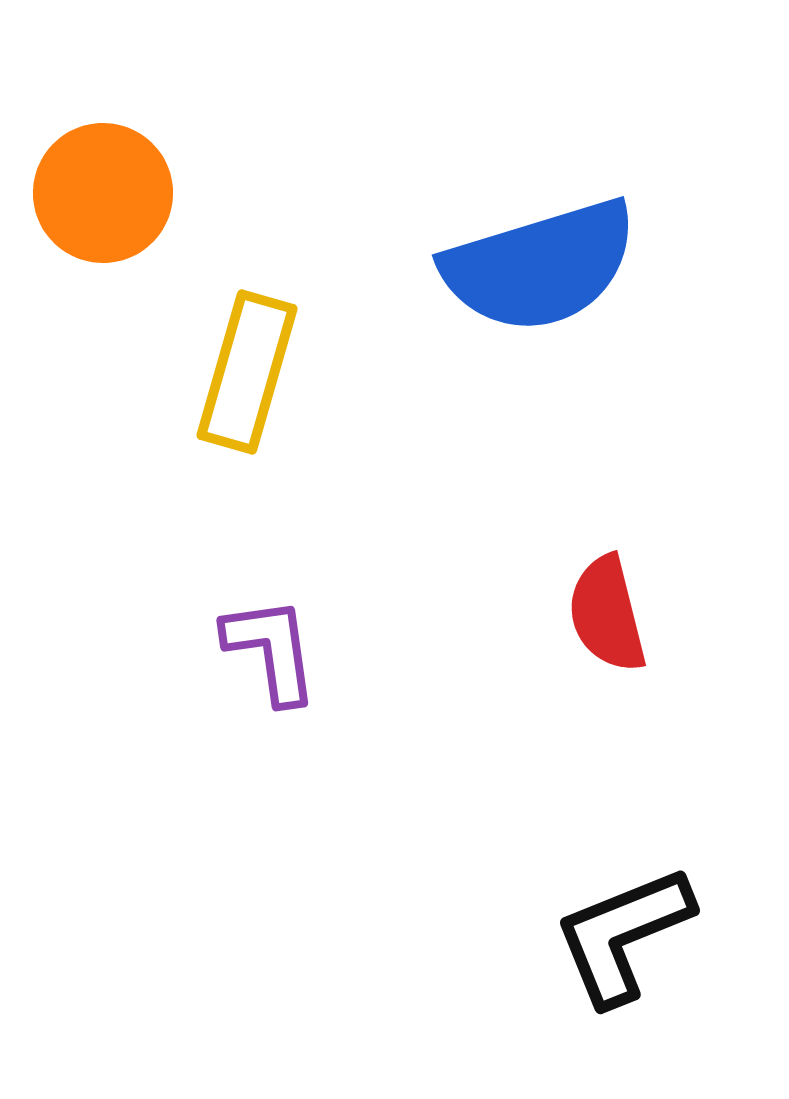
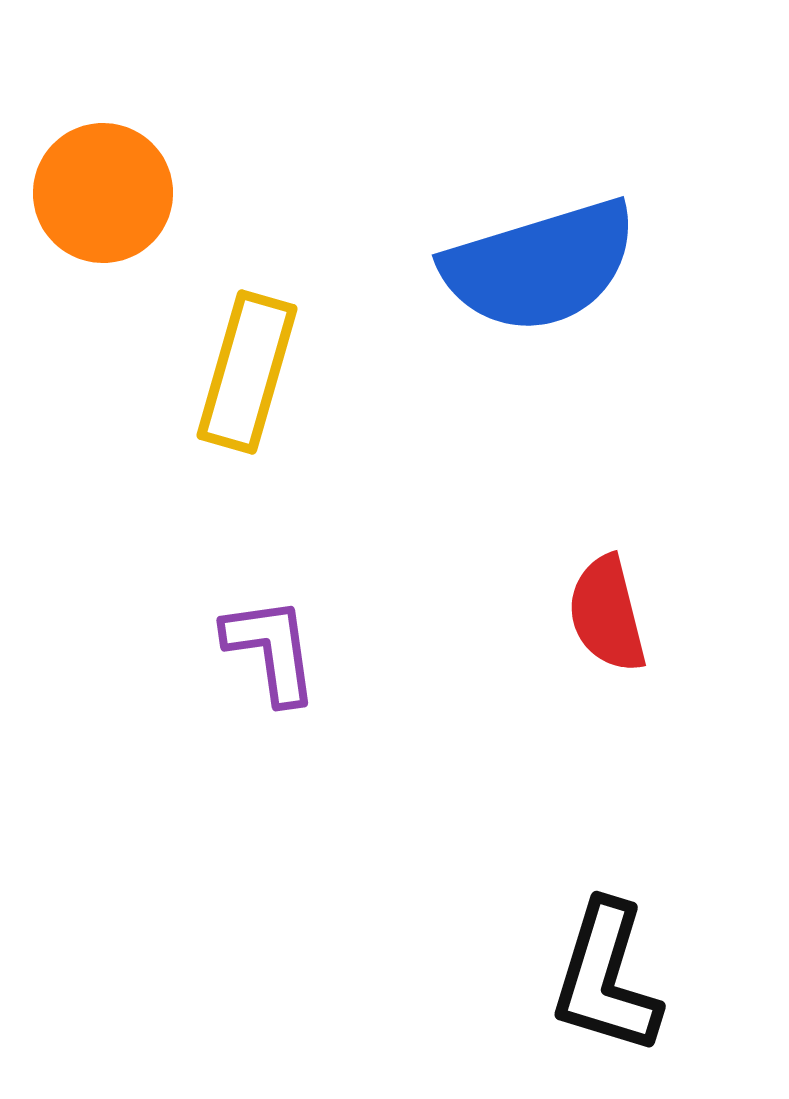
black L-shape: moved 17 px left, 43 px down; rotated 51 degrees counterclockwise
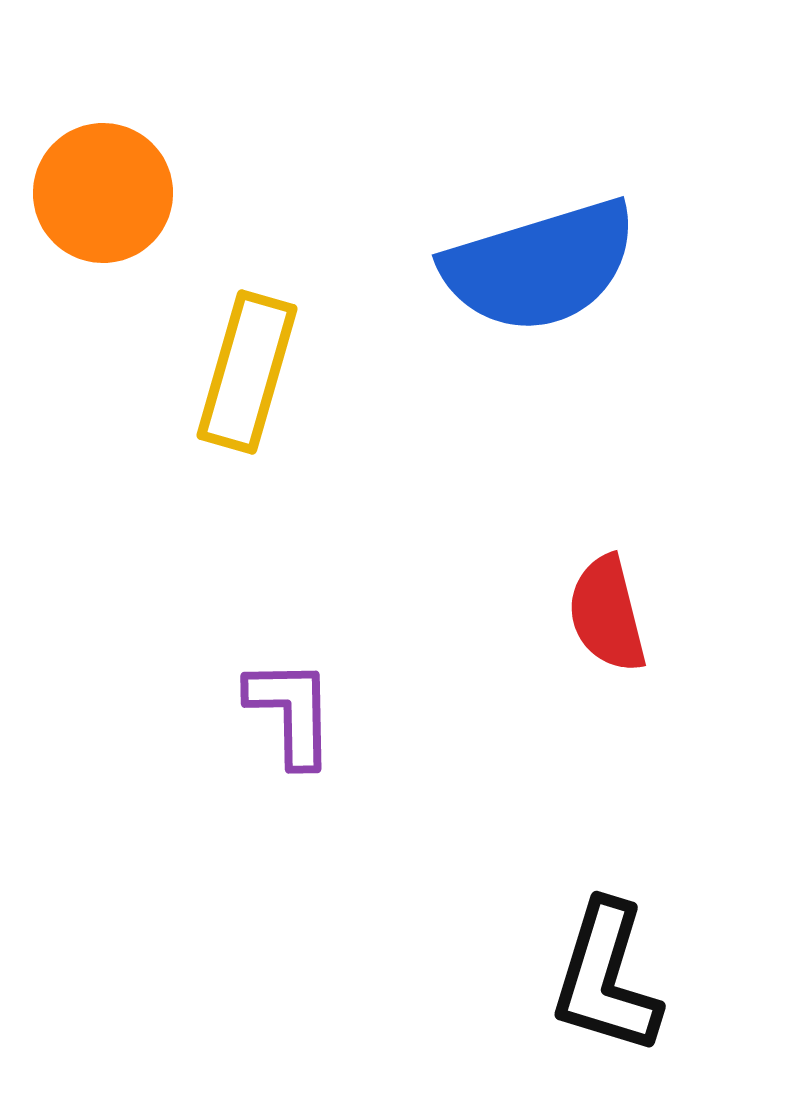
purple L-shape: moved 20 px right, 62 px down; rotated 7 degrees clockwise
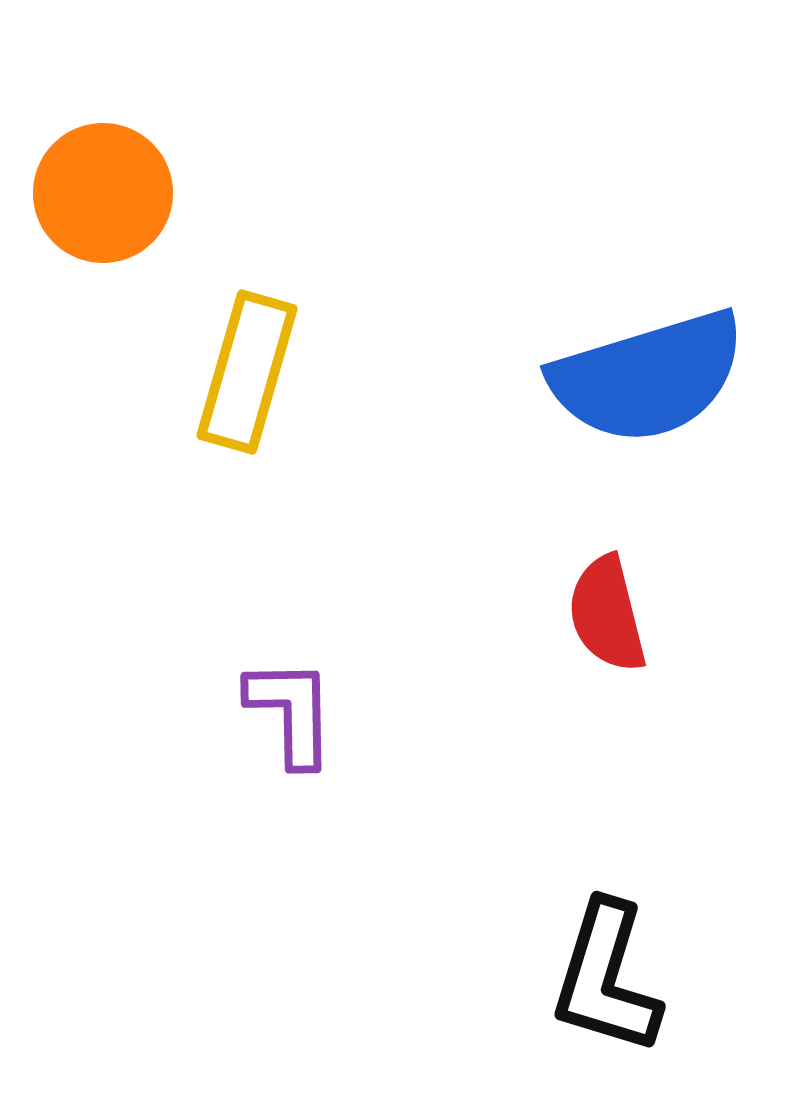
blue semicircle: moved 108 px right, 111 px down
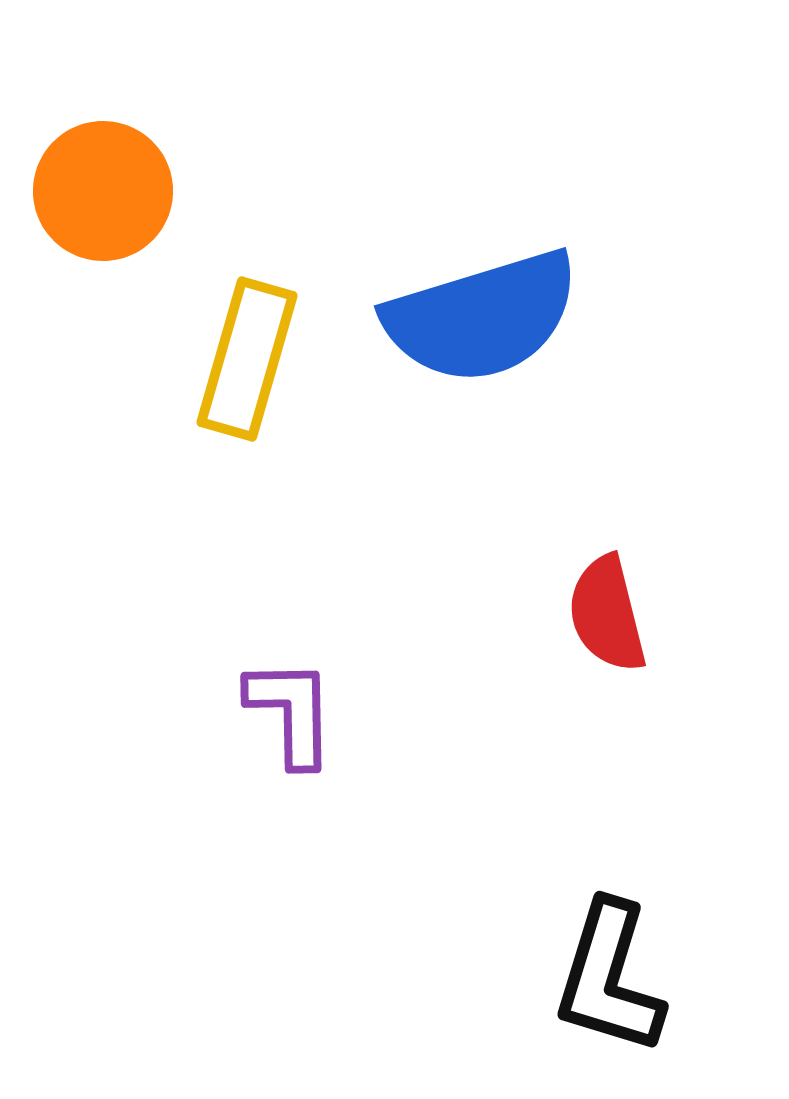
orange circle: moved 2 px up
yellow rectangle: moved 13 px up
blue semicircle: moved 166 px left, 60 px up
black L-shape: moved 3 px right
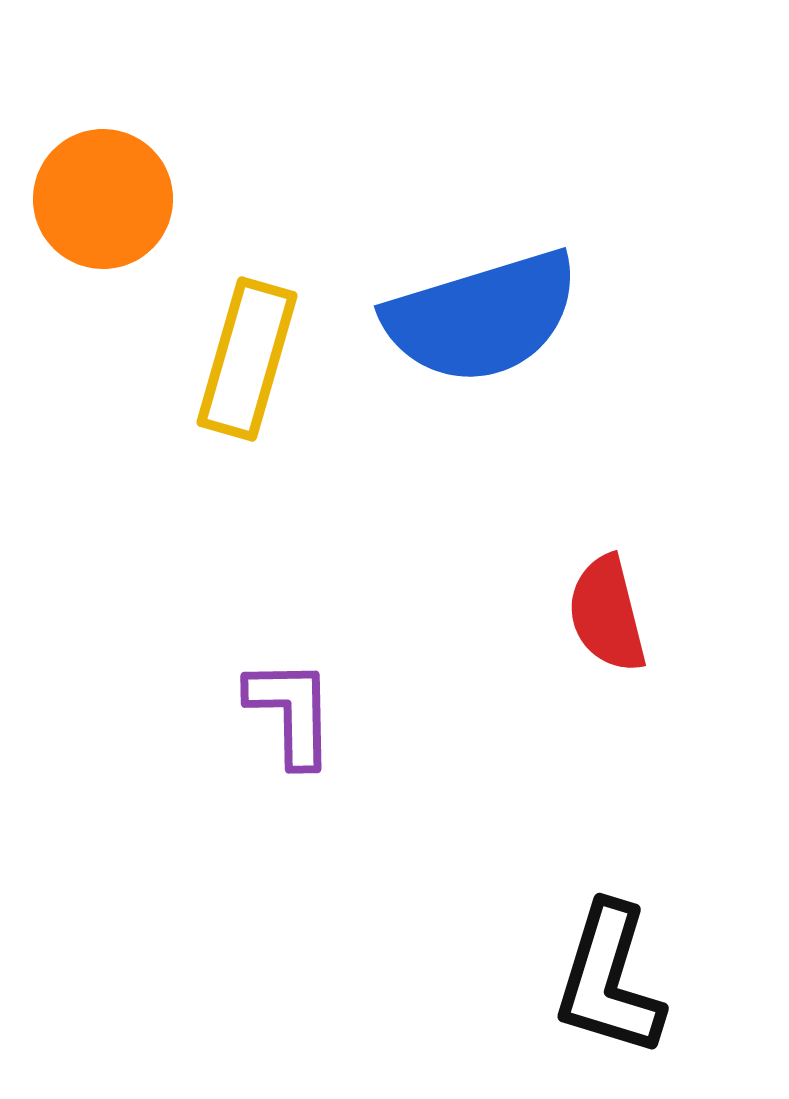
orange circle: moved 8 px down
black L-shape: moved 2 px down
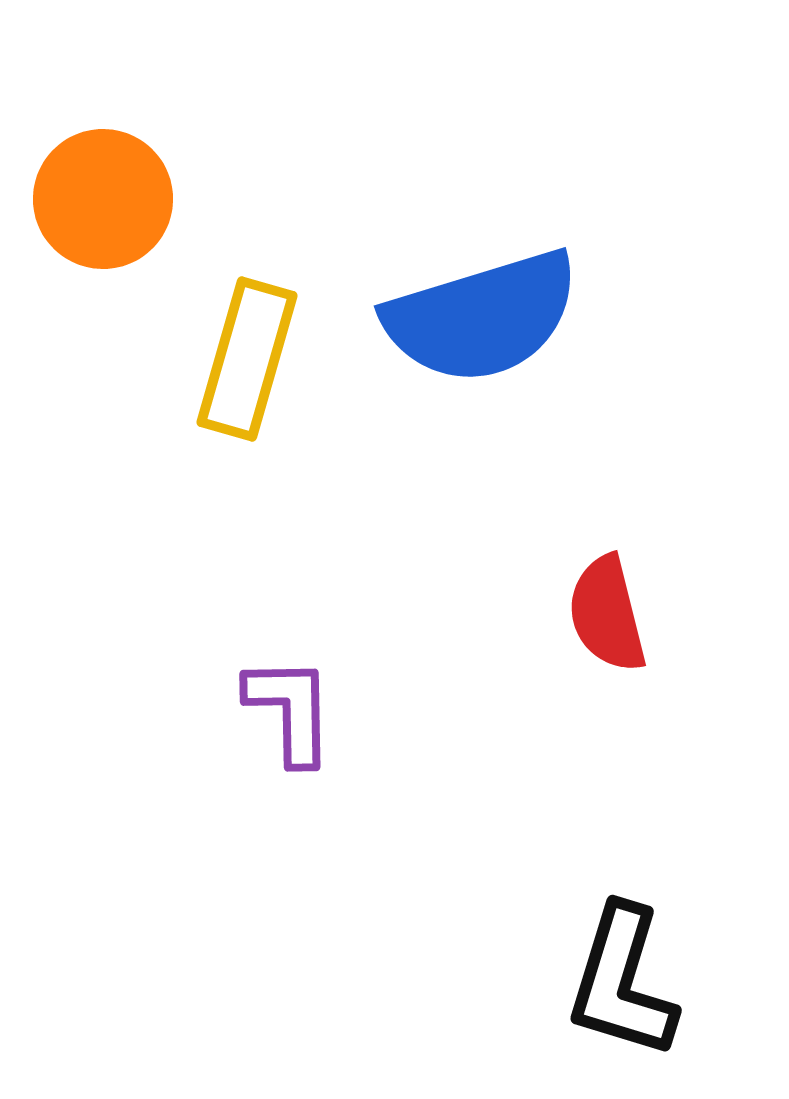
purple L-shape: moved 1 px left, 2 px up
black L-shape: moved 13 px right, 2 px down
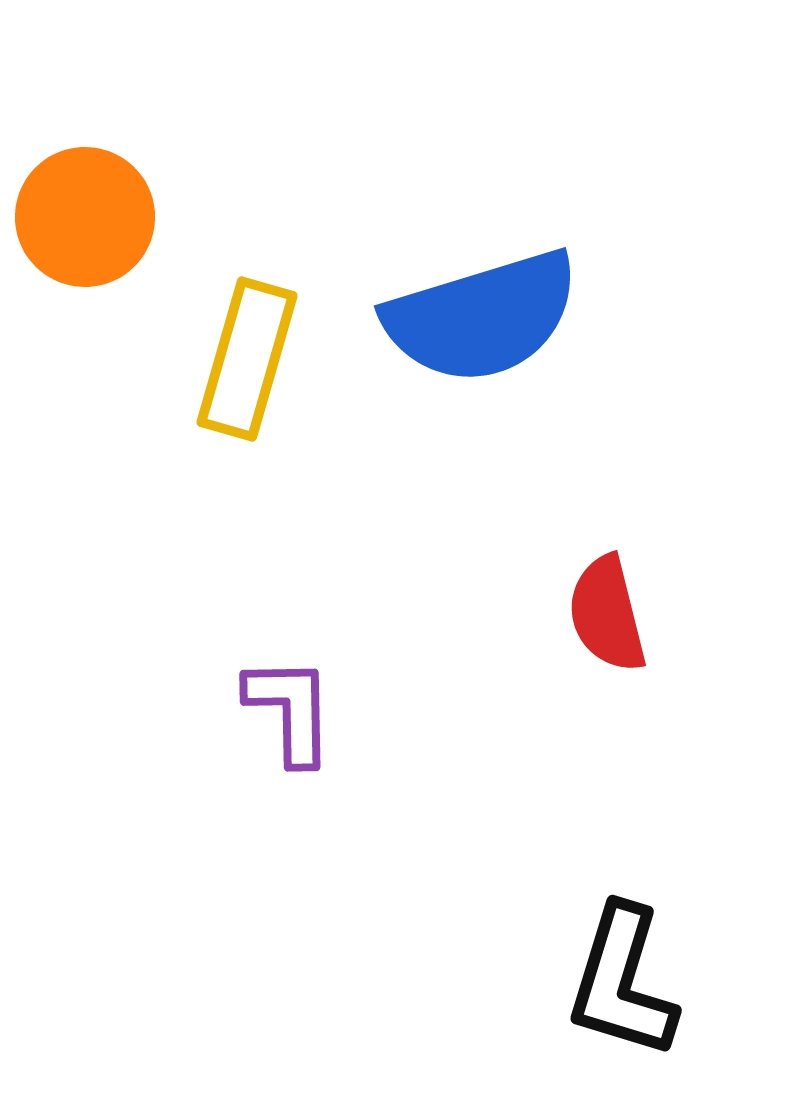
orange circle: moved 18 px left, 18 px down
